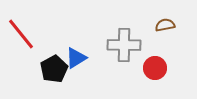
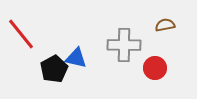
blue triangle: rotated 45 degrees clockwise
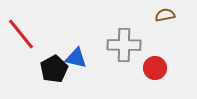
brown semicircle: moved 10 px up
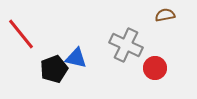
gray cross: moved 2 px right; rotated 24 degrees clockwise
black pentagon: rotated 8 degrees clockwise
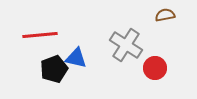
red line: moved 19 px right, 1 px down; rotated 56 degrees counterclockwise
gray cross: rotated 8 degrees clockwise
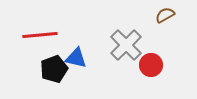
brown semicircle: rotated 18 degrees counterclockwise
gray cross: rotated 12 degrees clockwise
red circle: moved 4 px left, 3 px up
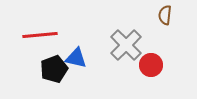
brown semicircle: rotated 54 degrees counterclockwise
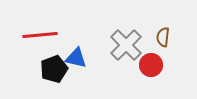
brown semicircle: moved 2 px left, 22 px down
